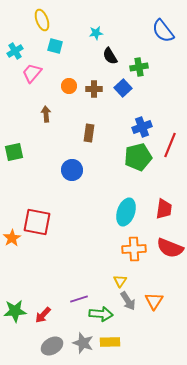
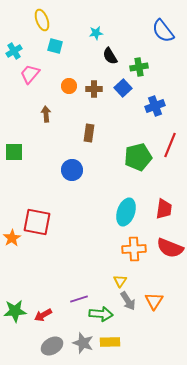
cyan cross: moved 1 px left
pink trapezoid: moved 2 px left, 1 px down
blue cross: moved 13 px right, 21 px up
green square: rotated 12 degrees clockwise
red arrow: rotated 18 degrees clockwise
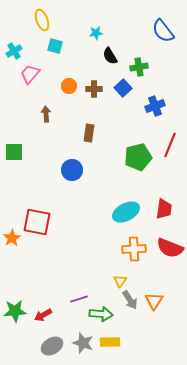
cyan ellipse: rotated 44 degrees clockwise
gray arrow: moved 2 px right, 1 px up
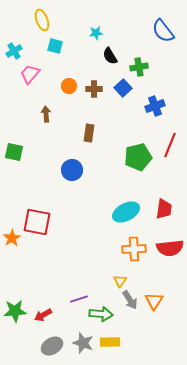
green square: rotated 12 degrees clockwise
red semicircle: rotated 28 degrees counterclockwise
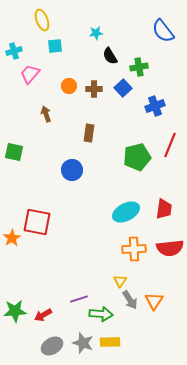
cyan square: rotated 21 degrees counterclockwise
cyan cross: rotated 14 degrees clockwise
brown arrow: rotated 14 degrees counterclockwise
green pentagon: moved 1 px left
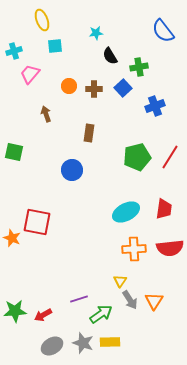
red line: moved 12 px down; rotated 10 degrees clockwise
orange star: rotated 18 degrees counterclockwise
green arrow: rotated 40 degrees counterclockwise
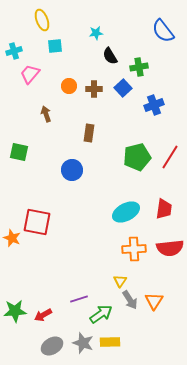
blue cross: moved 1 px left, 1 px up
green square: moved 5 px right
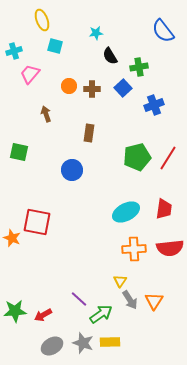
cyan square: rotated 21 degrees clockwise
brown cross: moved 2 px left
red line: moved 2 px left, 1 px down
purple line: rotated 60 degrees clockwise
